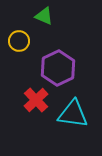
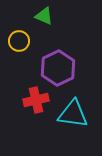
red cross: rotated 30 degrees clockwise
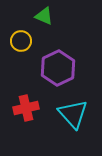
yellow circle: moved 2 px right
red cross: moved 10 px left, 8 px down
cyan triangle: rotated 40 degrees clockwise
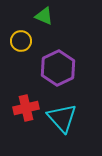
cyan triangle: moved 11 px left, 4 px down
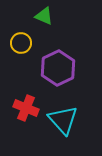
yellow circle: moved 2 px down
red cross: rotated 35 degrees clockwise
cyan triangle: moved 1 px right, 2 px down
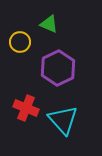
green triangle: moved 5 px right, 8 px down
yellow circle: moved 1 px left, 1 px up
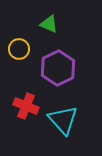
yellow circle: moved 1 px left, 7 px down
red cross: moved 2 px up
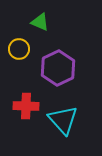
green triangle: moved 9 px left, 2 px up
red cross: rotated 20 degrees counterclockwise
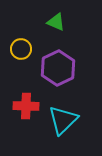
green triangle: moved 16 px right
yellow circle: moved 2 px right
cyan triangle: rotated 28 degrees clockwise
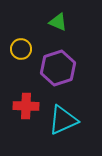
green triangle: moved 2 px right
purple hexagon: rotated 8 degrees clockwise
cyan triangle: rotated 20 degrees clockwise
